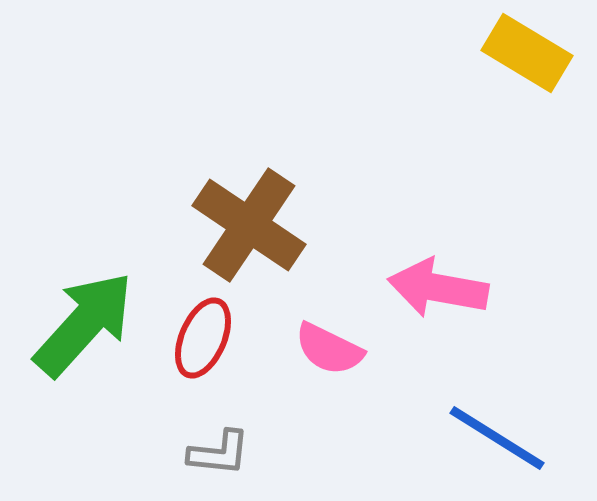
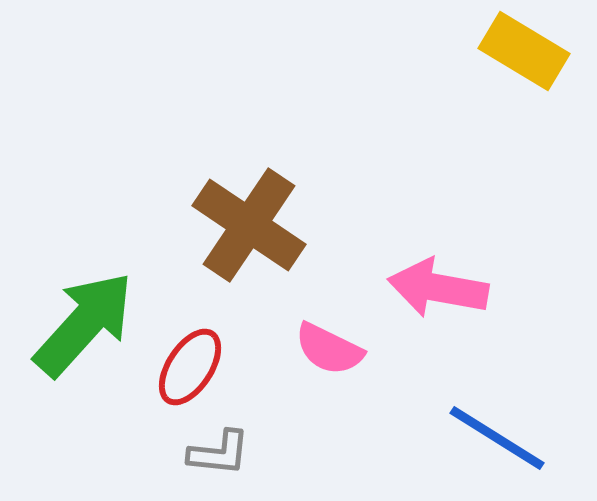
yellow rectangle: moved 3 px left, 2 px up
red ellipse: moved 13 px left, 29 px down; rotated 10 degrees clockwise
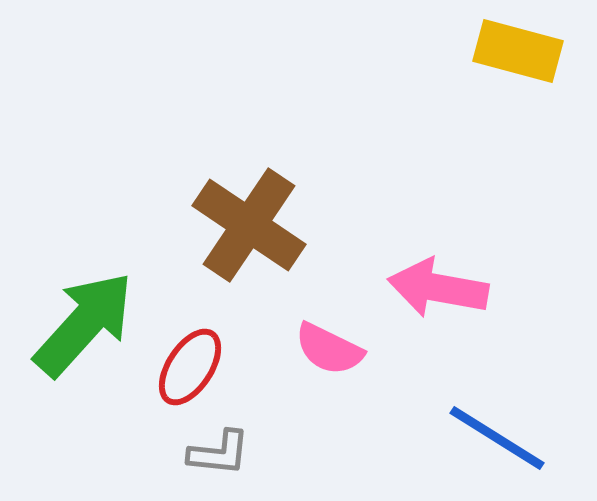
yellow rectangle: moved 6 px left; rotated 16 degrees counterclockwise
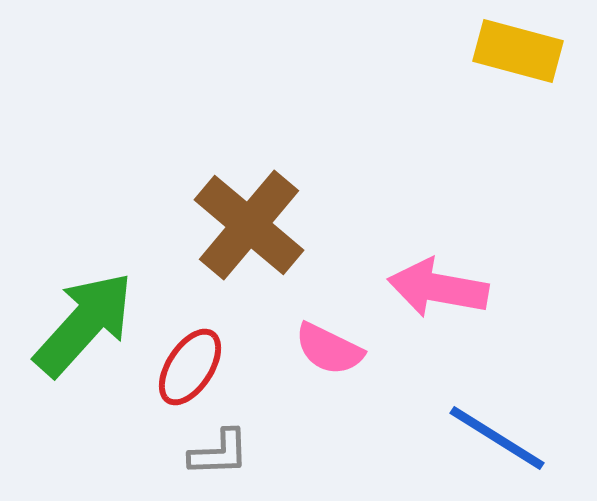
brown cross: rotated 6 degrees clockwise
gray L-shape: rotated 8 degrees counterclockwise
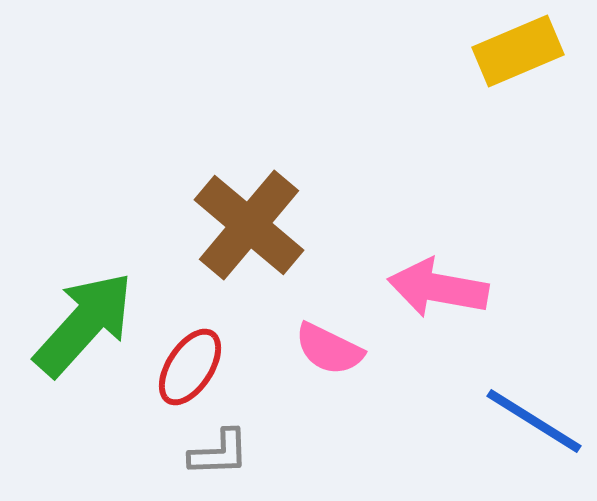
yellow rectangle: rotated 38 degrees counterclockwise
blue line: moved 37 px right, 17 px up
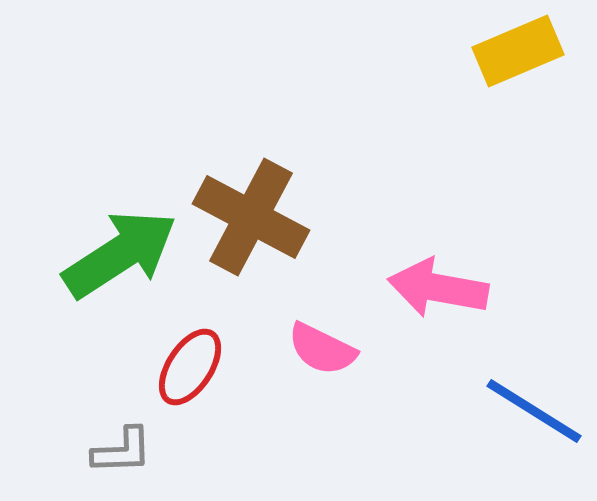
brown cross: moved 2 px right, 8 px up; rotated 12 degrees counterclockwise
green arrow: moved 36 px right, 70 px up; rotated 15 degrees clockwise
pink semicircle: moved 7 px left
blue line: moved 10 px up
gray L-shape: moved 97 px left, 2 px up
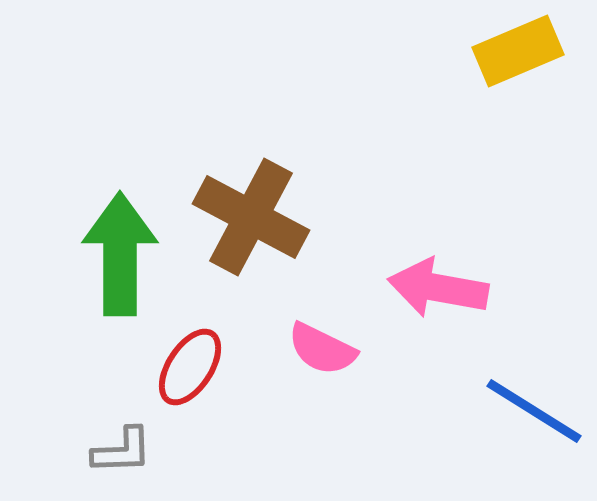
green arrow: rotated 57 degrees counterclockwise
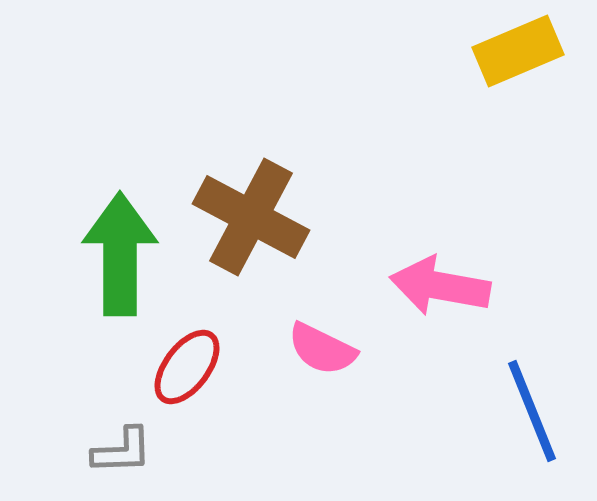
pink arrow: moved 2 px right, 2 px up
red ellipse: moved 3 px left; rotated 4 degrees clockwise
blue line: moved 2 px left; rotated 36 degrees clockwise
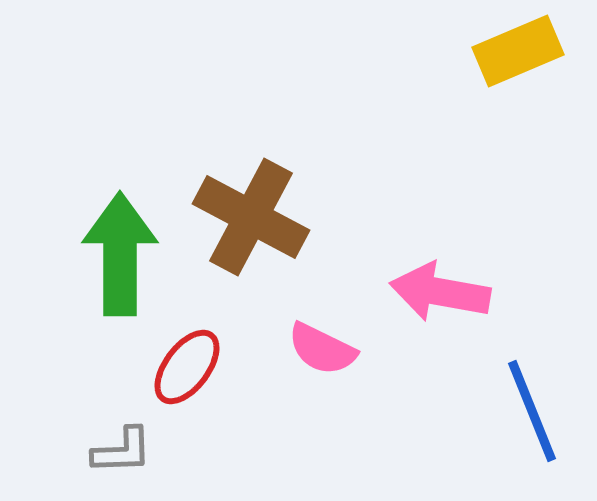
pink arrow: moved 6 px down
